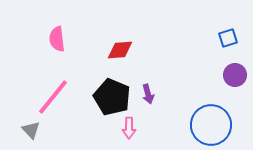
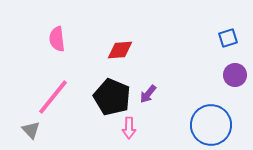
purple arrow: rotated 54 degrees clockwise
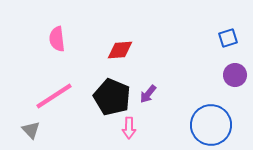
pink line: moved 1 px right, 1 px up; rotated 18 degrees clockwise
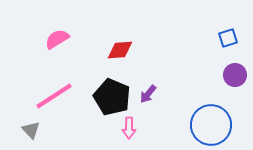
pink semicircle: rotated 65 degrees clockwise
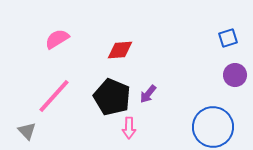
pink line: rotated 15 degrees counterclockwise
blue circle: moved 2 px right, 2 px down
gray triangle: moved 4 px left, 1 px down
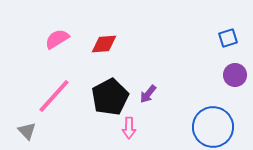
red diamond: moved 16 px left, 6 px up
black pentagon: moved 2 px left; rotated 21 degrees clockwise
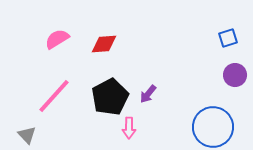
gray triangle: moved 4 px down
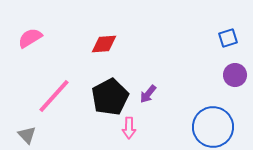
pink semicircle: moved 27 px left, 1 px up
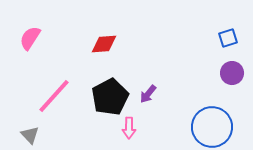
pink semicircle: rotated 25 degrees counterclockwise
purple circle: moved 3 px left, 2 px up
blue circle: moved 1 px left
gray triangle: moved 3 px right
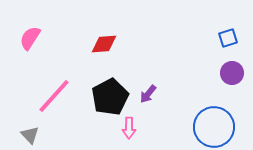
blue circle: moved 2 px right
